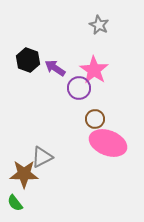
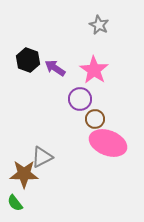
purple circle: moved 1 px right, 11 px down
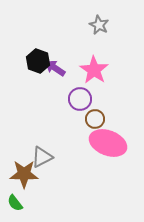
black hexagon: moved 10 px right, 1 px down
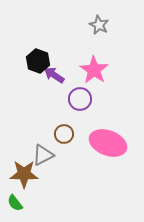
purple arrow: moved 1 px left, 7 px down
brown circle: moved 31 px left, 15 px down
gray triangle: moved 1 px right, 2 px up
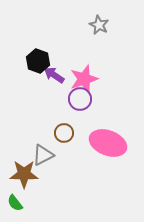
pink star: moved 10 px left, 9 px down; rotated 20 degrees clockwise
brown circle: moved 1 px up
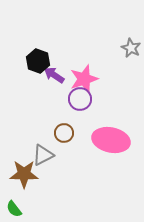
gray star: moved 32 px right, 23 px down
pink ellipse: moved 3 px right, 3 px up; rotated 9 degrees counterclockwise
green semicircle: moved 1 px left, 6 px down
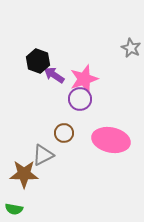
green semicircle: rotated 42 degrees counterclockwise
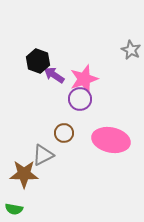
gray star: moved 2 px down
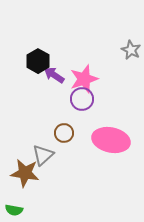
black hexagon: rotated 10 degrees clockwise
purple circle: moved 2 px right
gray triangle: rotated 15 degrees counterclockwise
brown star: moved 1 px right, 1 px up; rotated 8 degrees clockwise
green semicircle: moved 1 px down
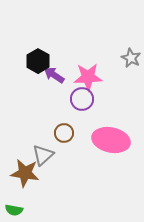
gray star: moved 8 px down
pink star: moved 4 px right, 2 px up; rotated 16 degrees clockwise
